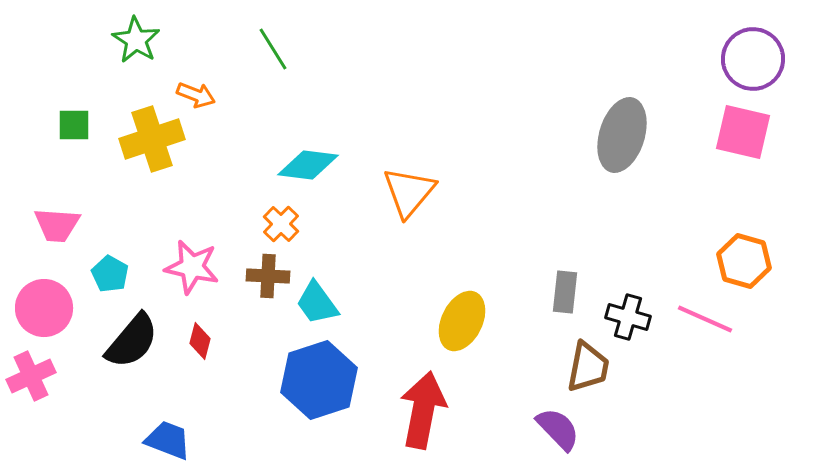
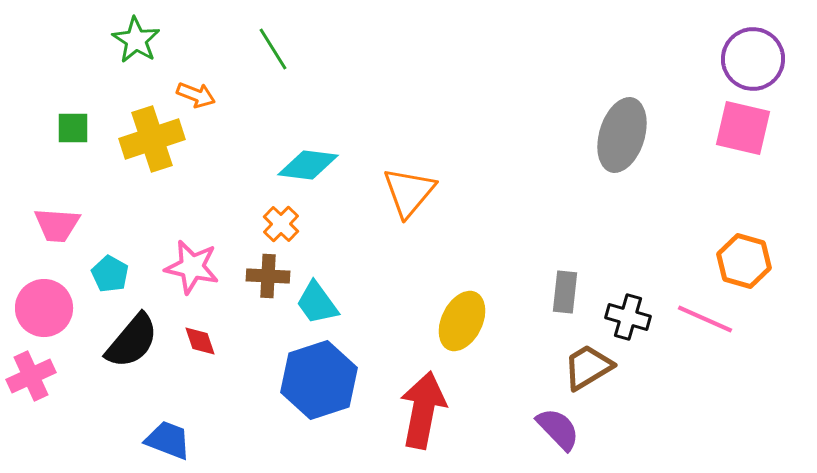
green square: moved 1 px left, 3 px down
pink square: moved 4 px up
red diamond: rotated 33 degrees counterclockwise
brown trapezoid: rotated 132 degrees counterclockwise
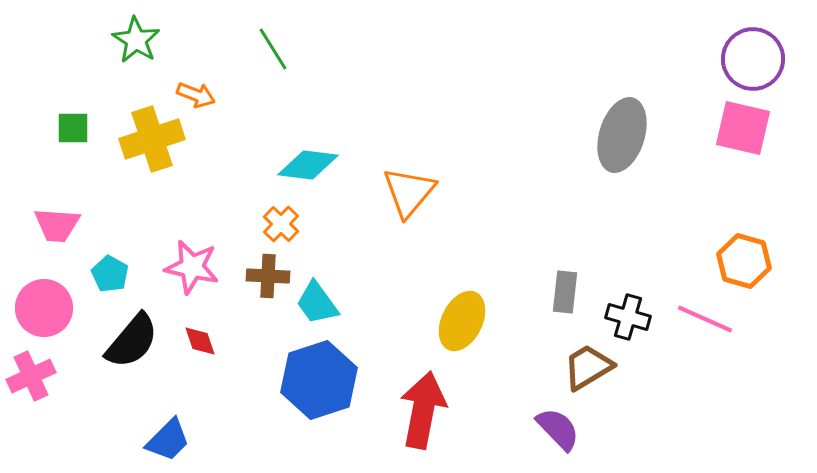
blue trapezoid: rotated 114 degrees clockwise
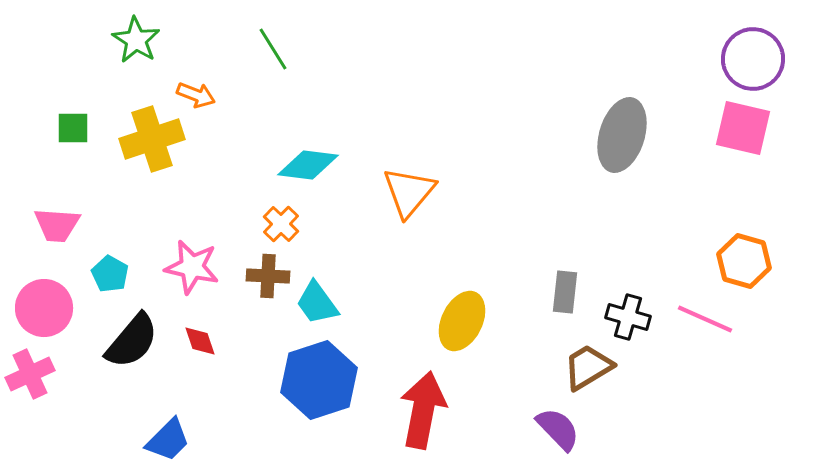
pink cross: moved 1 px left, 2 px up
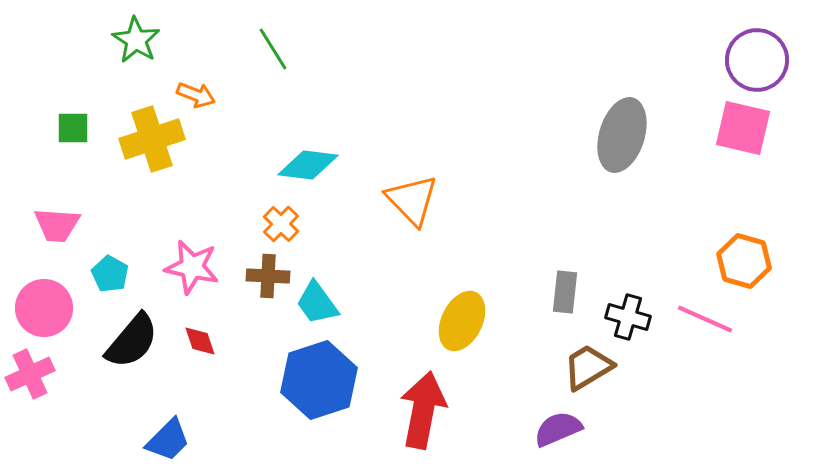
purple circle: moved 4 px right, 1 px down
orange triangle: moved 3 px right, 8 px down; rotated 24 degrees counterclockwise
purple semicircle: rotated 69 degrees counterclockwise
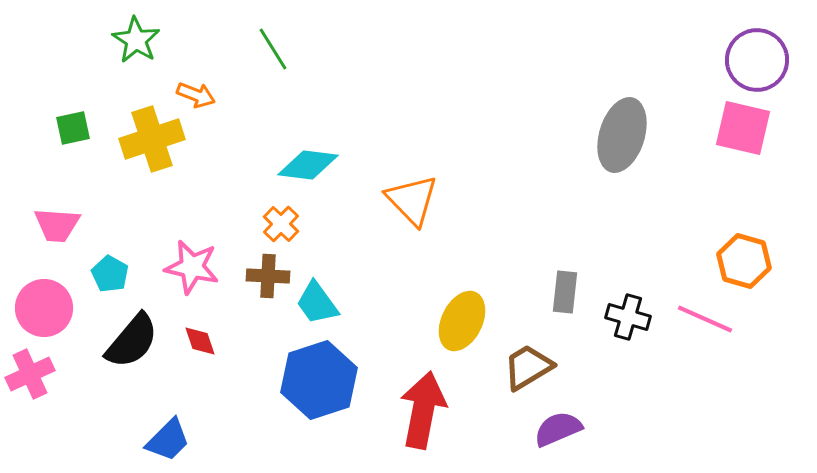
green square: rotated 12 degrees counterclockwise
brown trapezoid: moved 60 px left
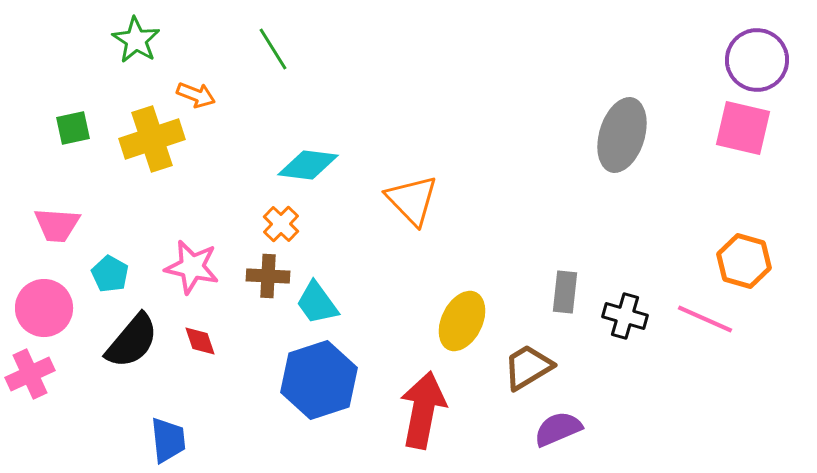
black cross: moved 3 px left, 1 px up
blue trapezoid: rotated 51 degrees counterclockwise
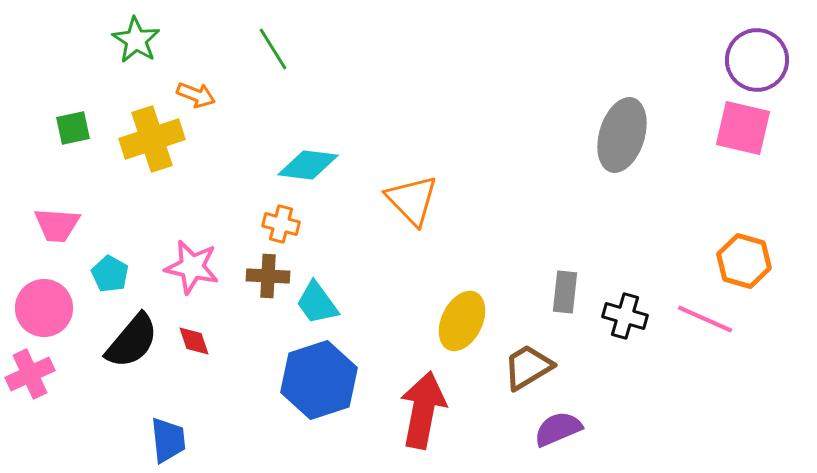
orange cross: rotated 30 degrees counterclockwise
red diamond: moved 6 px left
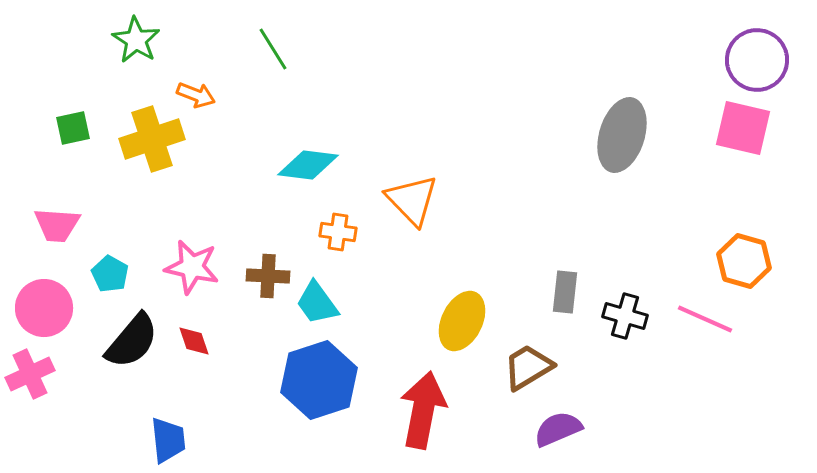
orange cross: moved 57 px right, 8 px down; rotated 6 degrees counterclockwise
